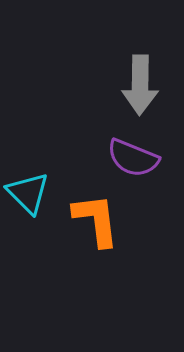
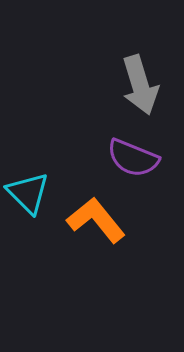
gray arrow: rotated 18 degrees counterclockwise
orange L-shape: rotated 32 degrees counterclockwise
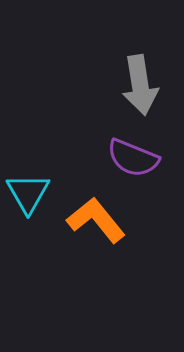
gray arrow: rotated 8 degrees clockwise
cyan triangle: rotated 15 degrees clockwise
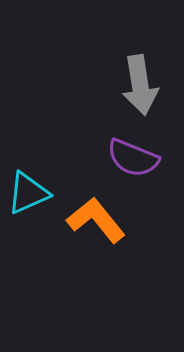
cyan triangle: rotated 36 degrees clockwise
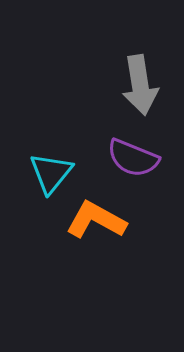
cyan triangle: moved 23 px right, 20 px up; rotated 27 degrees counterclockwise
orange L-shape: rotated 22 degrees counterclockwise
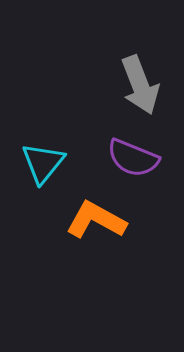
gray arrow: rotated 12 degrees counterclockwise
cyan triangle: moved 8 px left, 10 px up
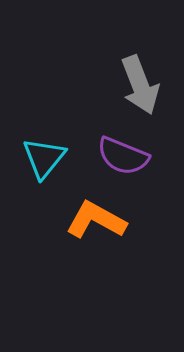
purple semicircle: moved 10 px left, 2 px up
cyan triangle: moved 1 px right, 5 px up
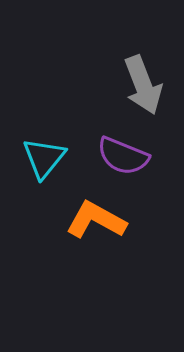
gray arrow: moved 3 px right
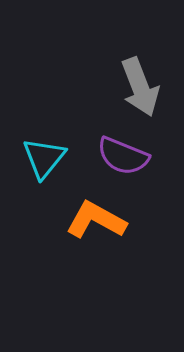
gray arrow: moved 3 px left, 2 px down
